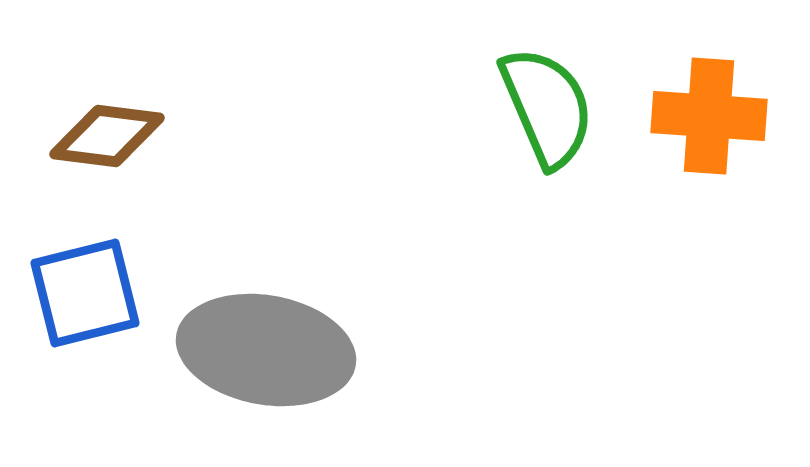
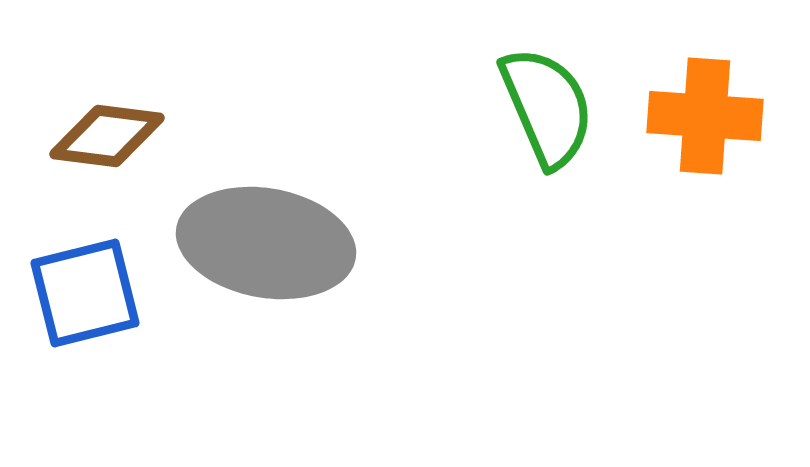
orange cross: moved 4 px left
gray ellipse: moved 107 px up
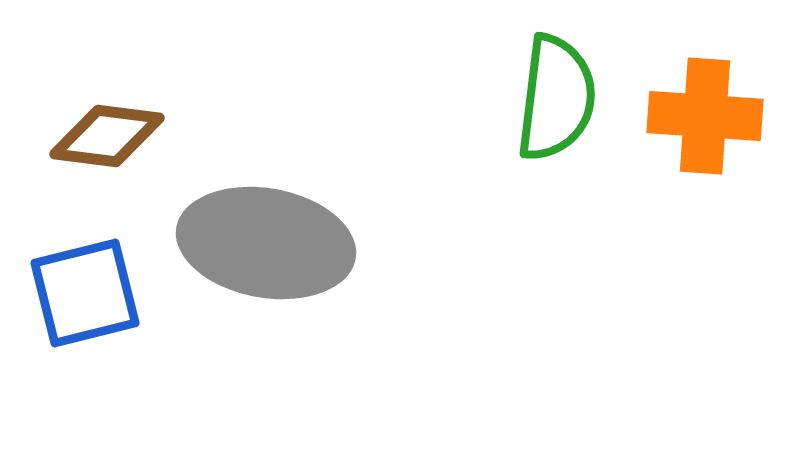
green semicircle: moved 9 px right, 9 px up; rotated 30 degrees clockwise
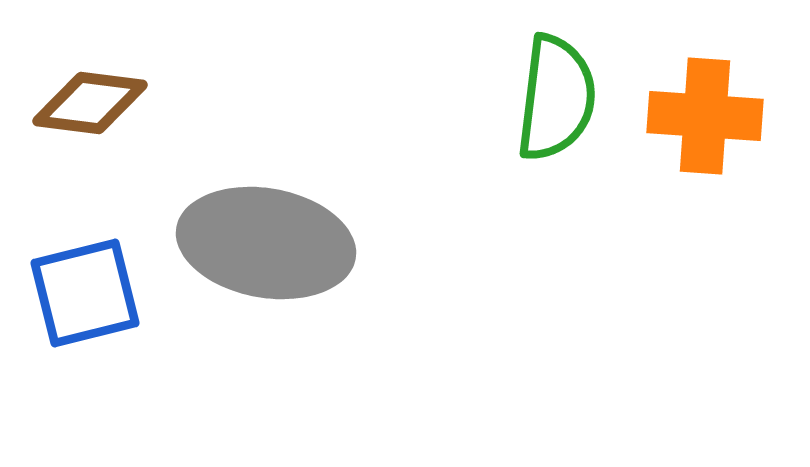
brown diamond: moved 17 px left, 33 px up
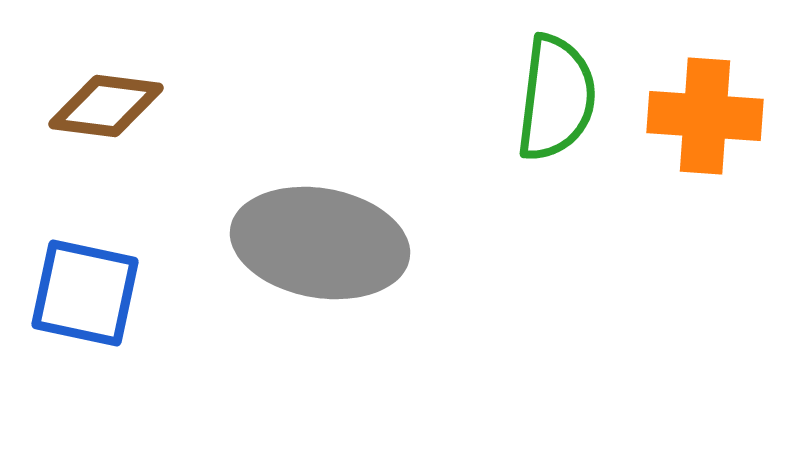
brown diamond: moved 16 px right, 3 px down
gray ellipse: moved 54 px right
blue square: rotated 26 degrees clockwise
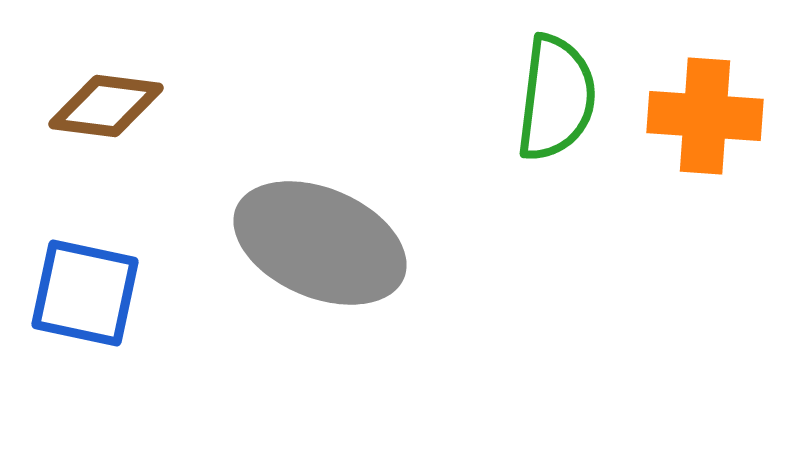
gray ellipse: rotated 13 degrees clockwise
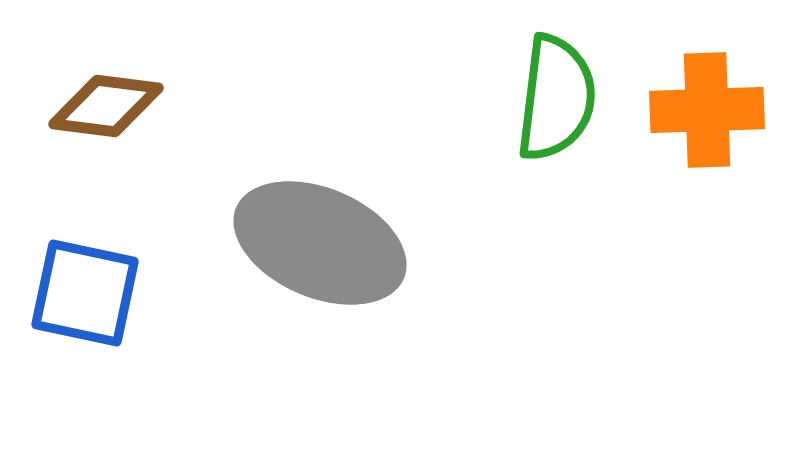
orange cross: moved 2 px right, 6 px up; rotated 6 degrees counterclockwise
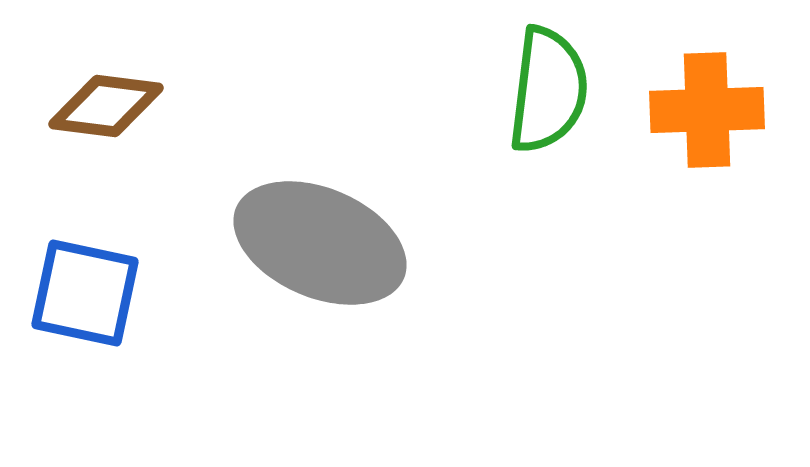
green semicircle: moved 8 px left, 8 px up
